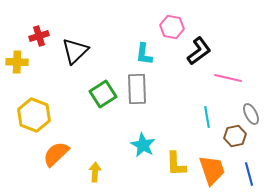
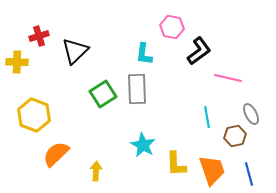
yellow arrow: moved 1 px right, 1 px up
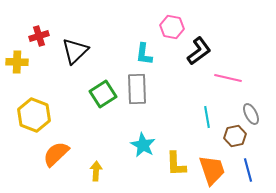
blue line: moved 1 px left, 4 px up
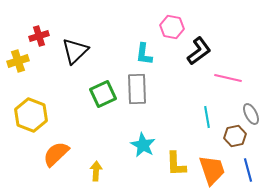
yellow cross: moved 1 px right, 1 px up; rotated 20 degrees counterclockwise
green square: rotated 8 degrees clockwise
yellow hexagon: moved 3 px left
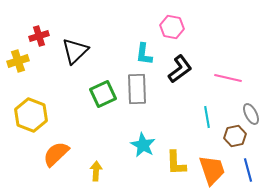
black L-shape: moved 19 px left, 18 px down
yellow L-shape: moved 1 px up
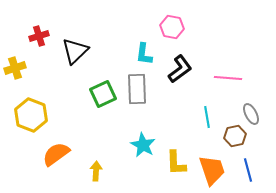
yellow cross: moved 3 px left, 7 px down
pink line: rotated 8 degrees counterclockwise
orange semicircle: rotated 8 degrees clockwise
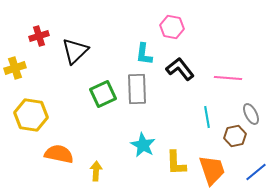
black L-shape: rotated 92 degrees counterclockwise
yellow hexagon: rotated 12 degrees counterclockwise
orange semicircle: moved 3 px right; rotated 48 degrees clockwise
blue line: moved 8 px right, 2 px down; rotated 65 degrees clockwise
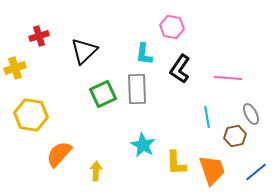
black triangle: moved 9 px right
black L-shape: rotated 108 degrees counterclockwise
orange semicircle: rotated 60 degrees counterclockwise
